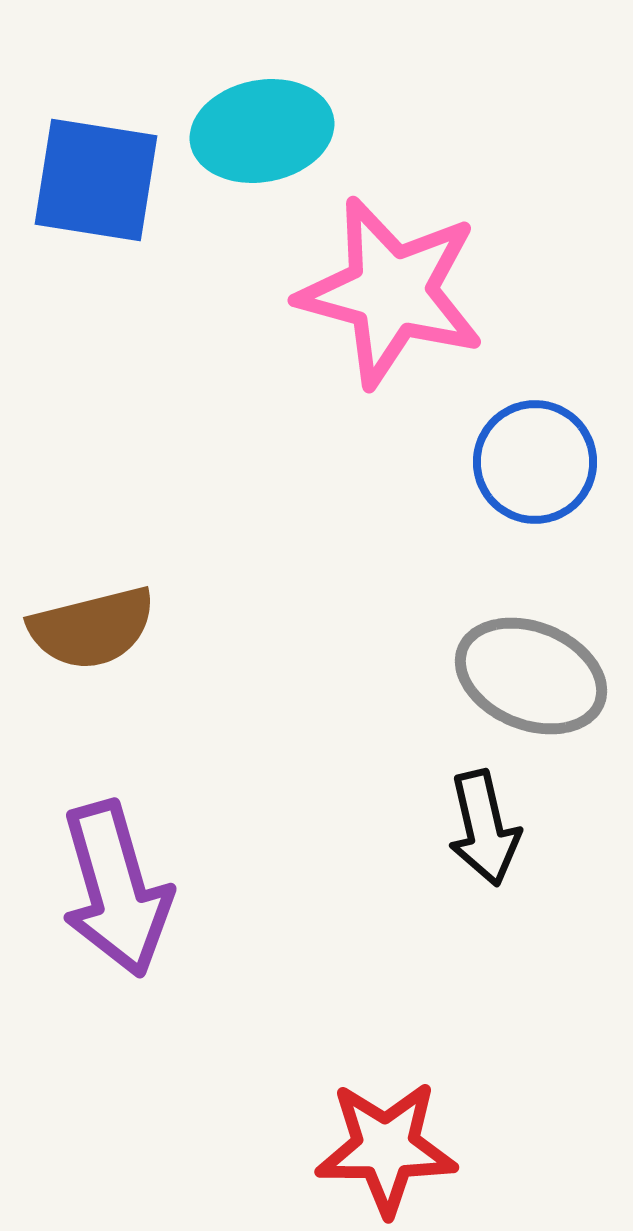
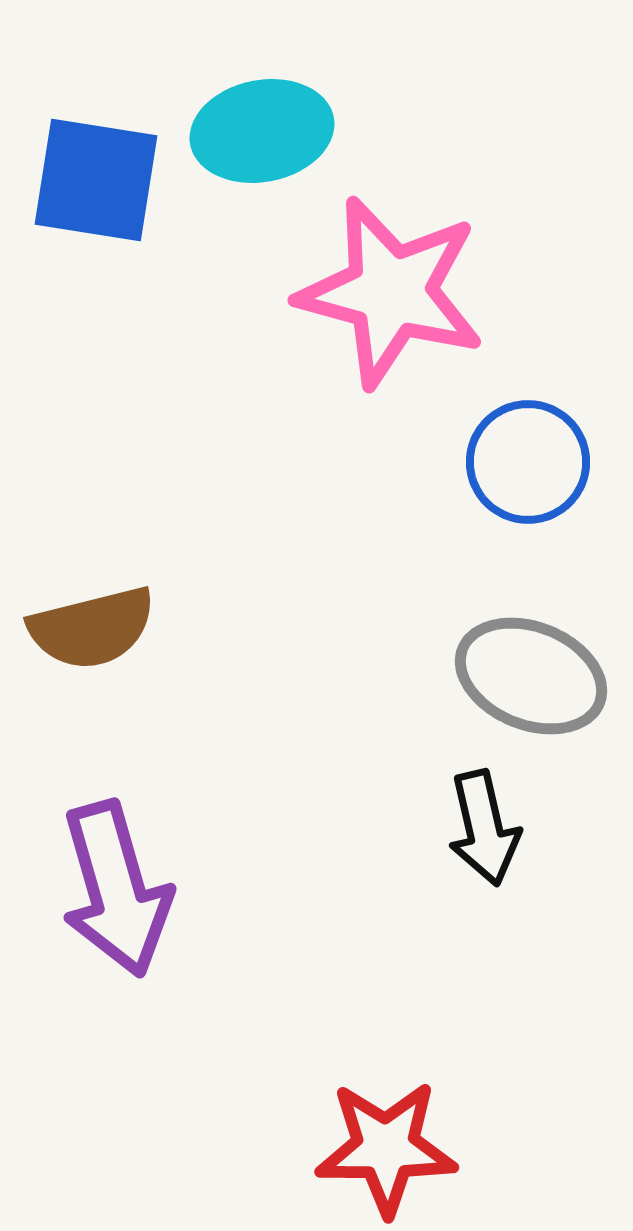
blue circle: moved 7 px left
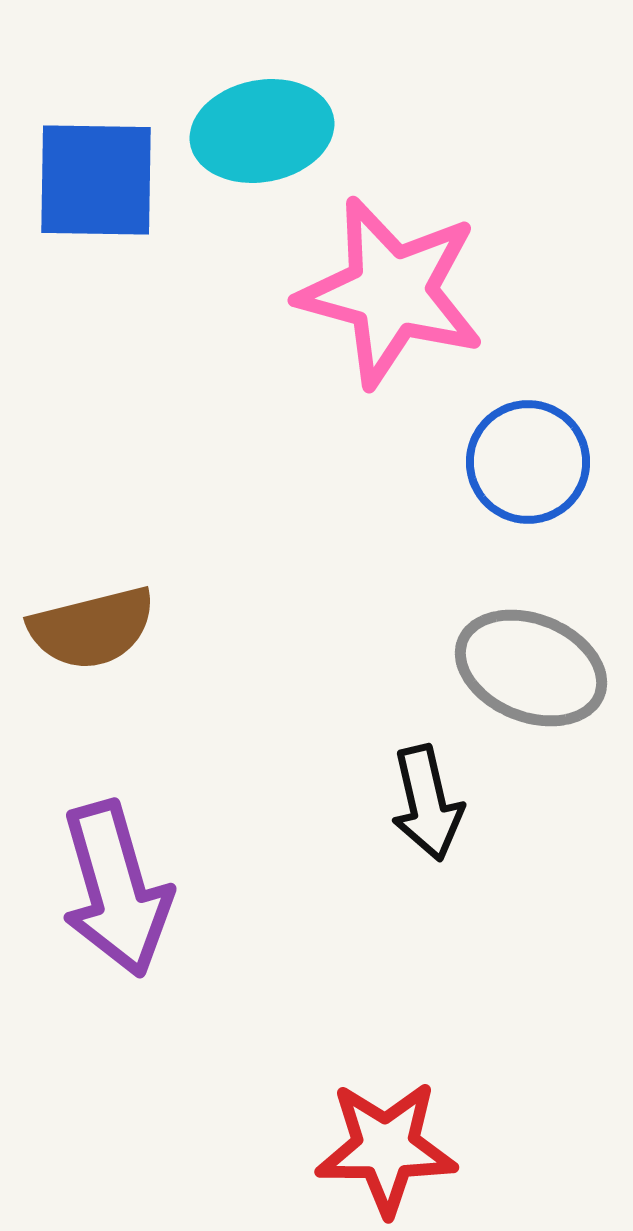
blue square: rotated 8 degrees counterclockwise
gray ellipse: moved 8 px up
black arrow: moved 57 px left, 25 px up
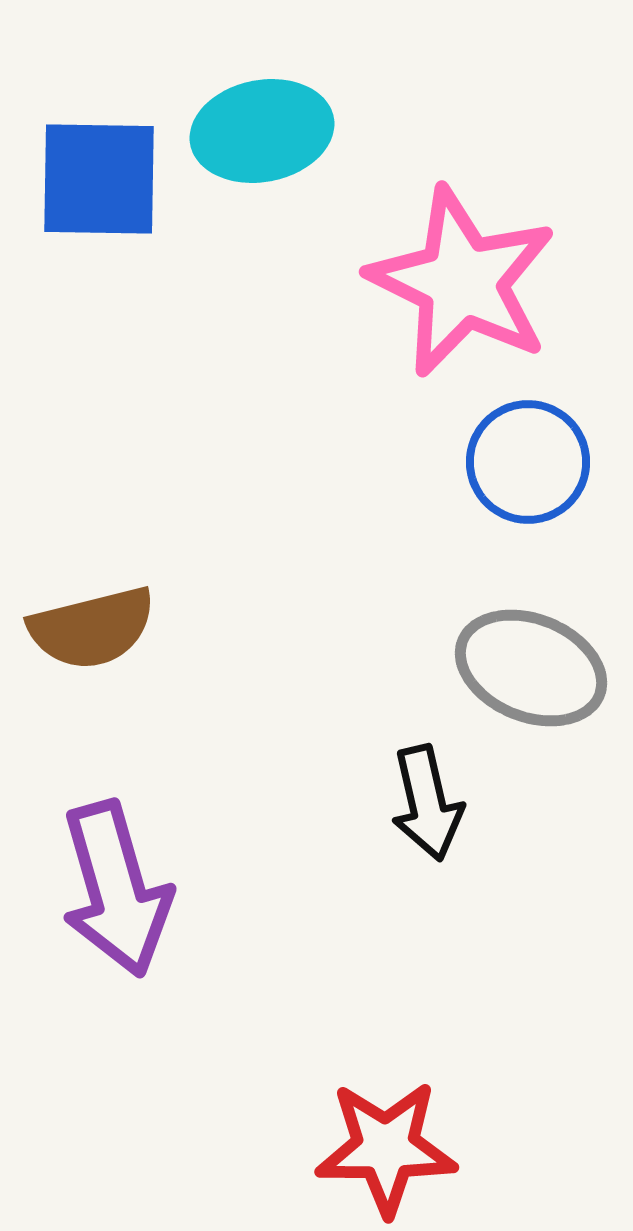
blue square: moved 3 px right, 1 px up
pink star: moved 71 px right, 10 px up; rotated 11 degrees clockwise
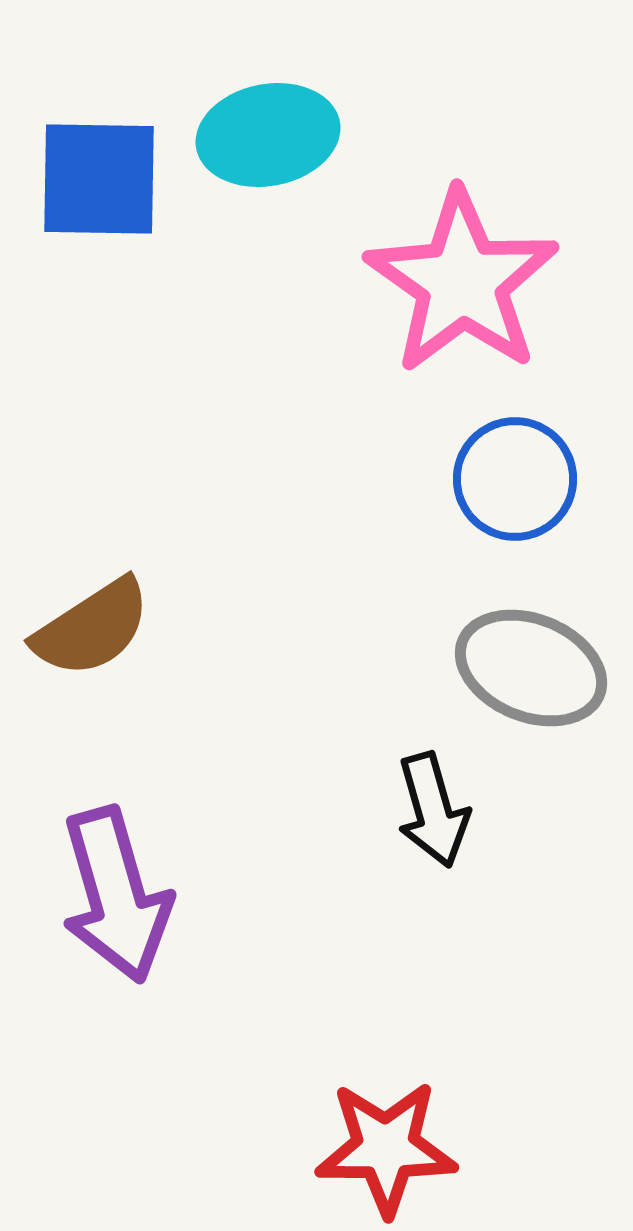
cyan ellipse: moved 6 px right, 4 px down
pink star: rotated 9 degrees clockwise
blue circle: moved 13 px left, 17 px down
brown semicircle: rotated 19 degrees counterclockwise
black arrow: moved 6 px right, 7 px down; rotated 3 degrees counterclockwise
purple arrow: moved 6 px down
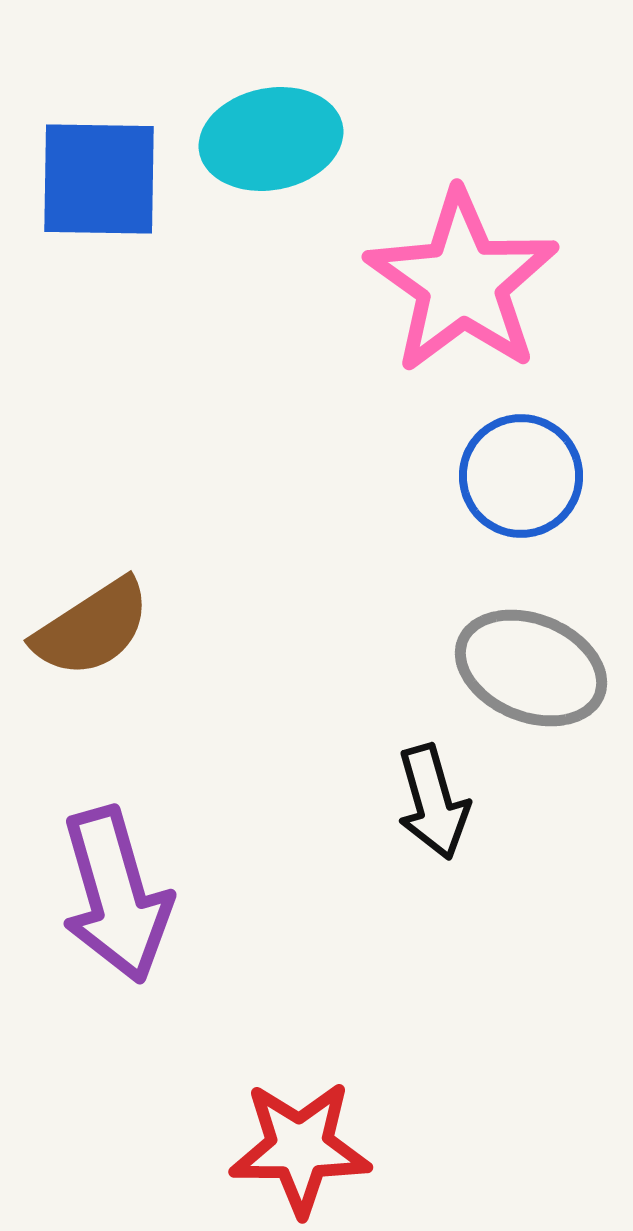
cyan ellipse: moved 3 px right, 4 px down
blue circle: moved 6 px right, 3 px up
black arrow: moved 8 px up
red star: moved 86 px left
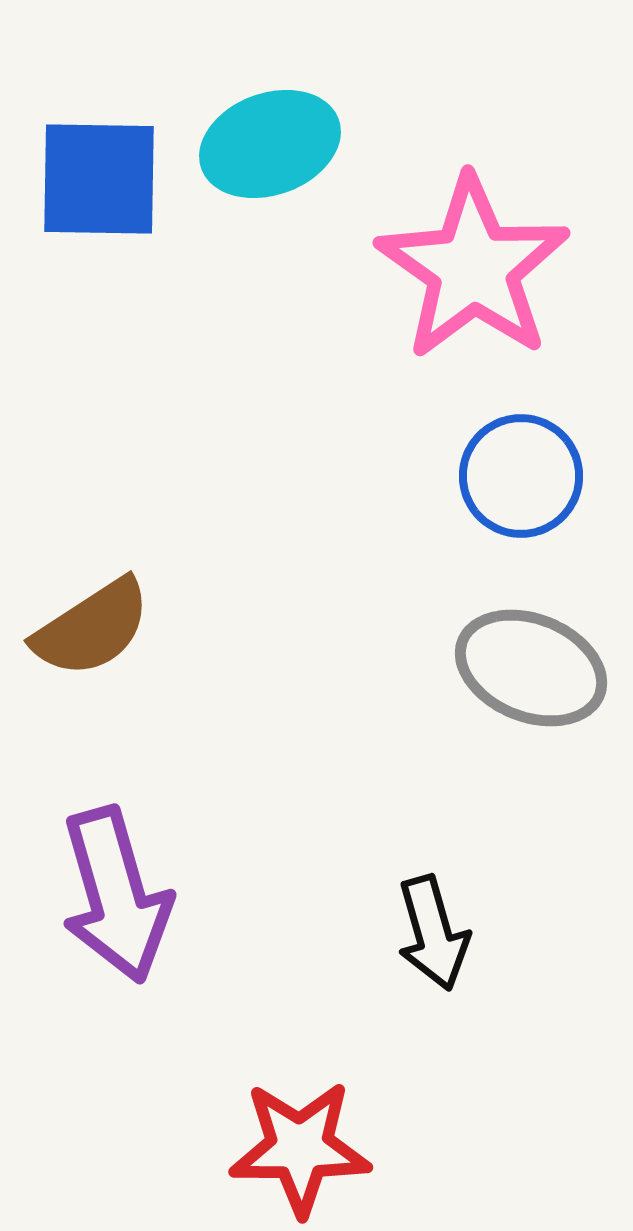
cyan ellipse: moved 1 px left, 5 px down; rotated 9 degrees counterclockwise
pink star: moved 11 px right, 14 px up
black arrow: moved 131 px down
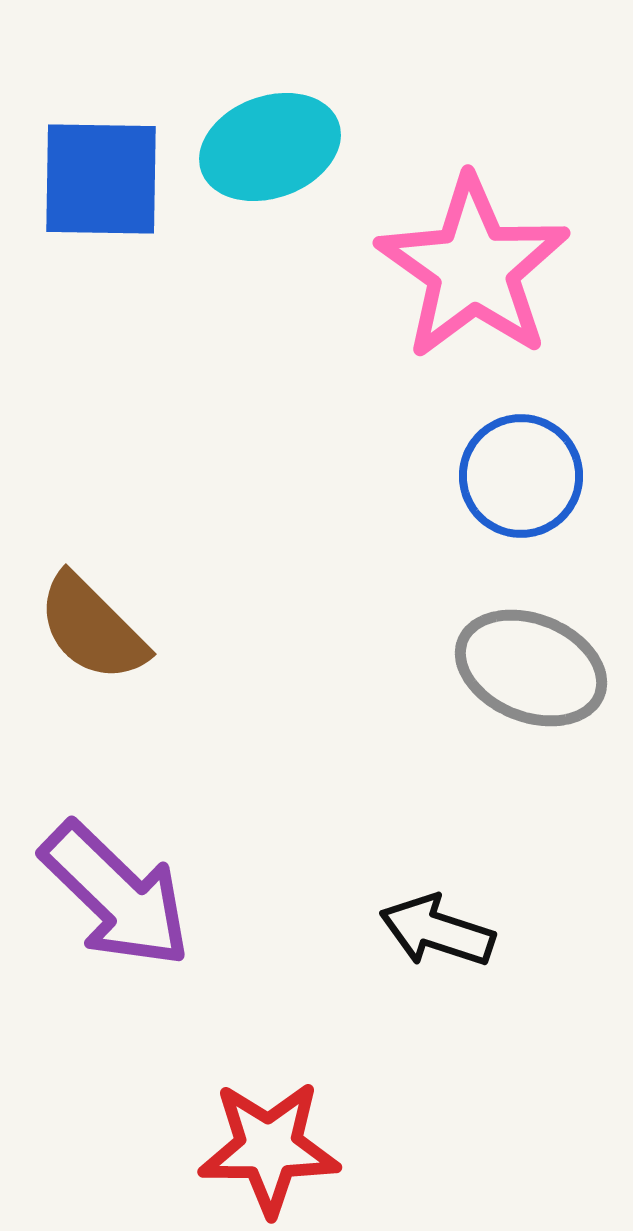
cyan ellipse: moved 3 px down
blue square: moved 2 px right
brown semicircle: rotated 78 degrees clockwise
purple arrow: rotated 30 degrees counterclockwise
black arrow: moved 4 px right, 2 px up; rotated 124 degrees clockwise
red star: moved 31 px left
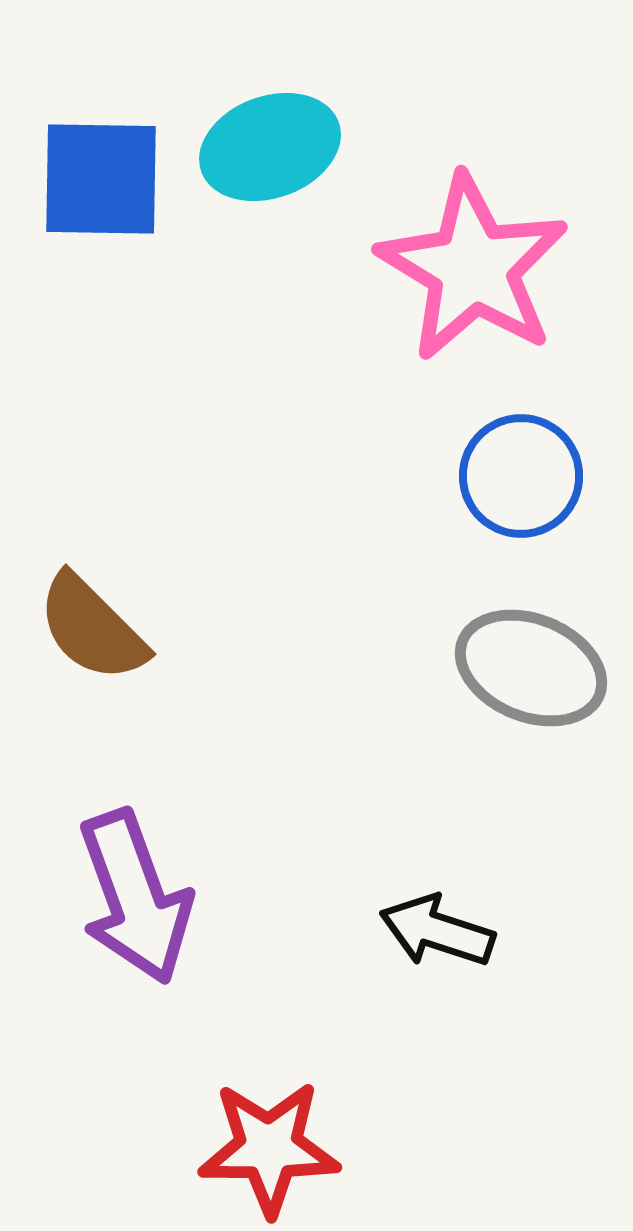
pink star: rotated 4 degrees counterclockwise
purple arrow: moved 19 px right, 2 px down; rotated 26 degrees clockwise
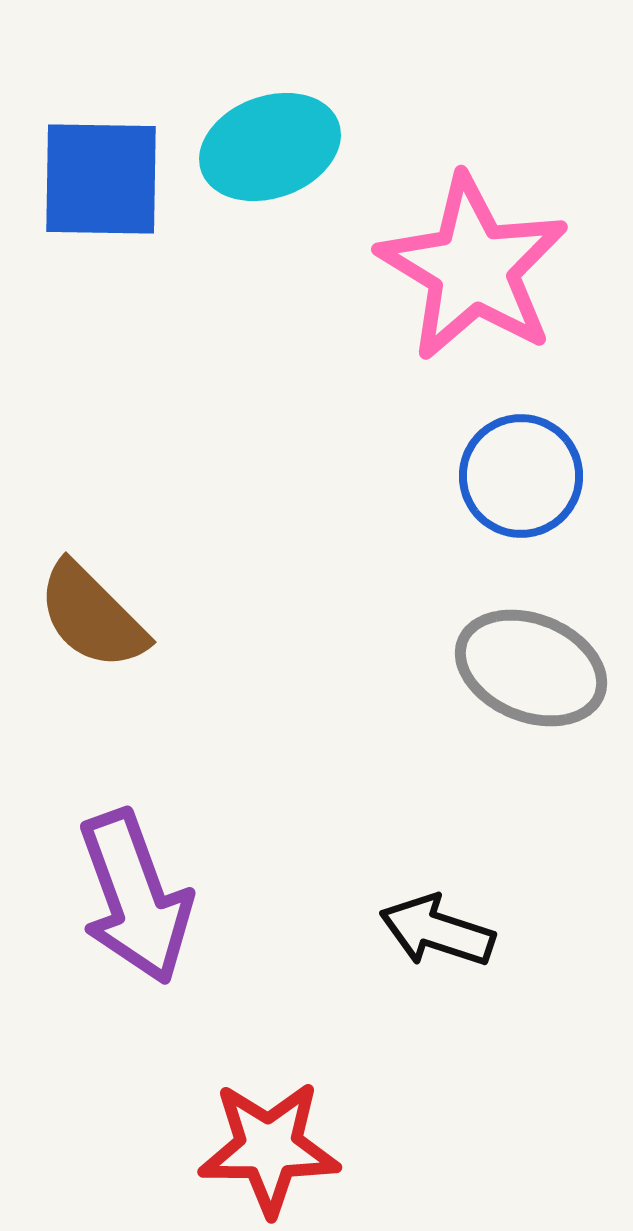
brown semicircle: moved 12 px up
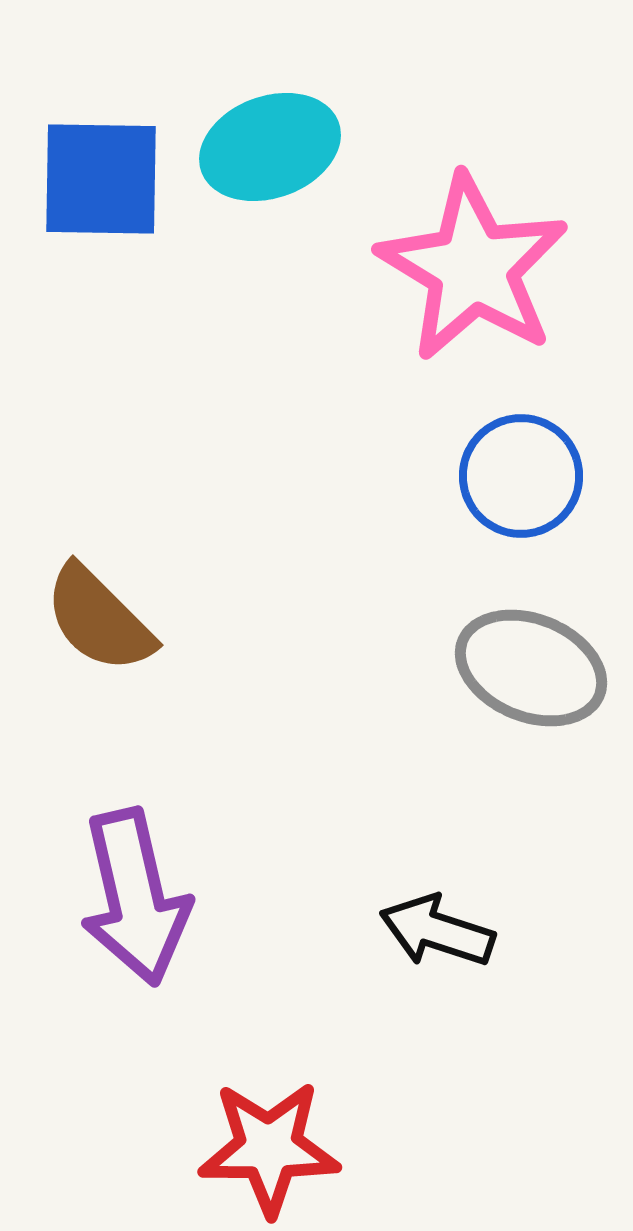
brown semicircle: moved 7 px right, 3 px down
purple arrow: rotated 7 degrees clockwise
